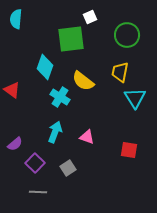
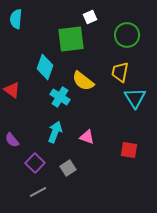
purple semicircle: moved 3 px left, 4 px up; rotated 91 degrees clockwise
gray line: rotated 30 degrees counterclockwise
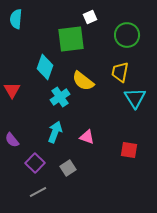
red triangle: rotated 24 degrees clockwise
cyan cross: rotated 24 degrees clockwise
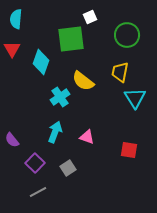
cyan diamond: moved 4 px left, 5 px up
red triangle: moved 41 px up
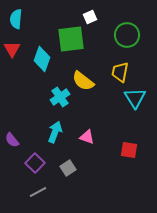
cyan diamond: moved 1 px right, 3 px up
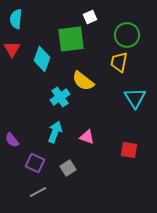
yellow trapezoid: moved 1 px left, 10 px up
purple square: rotated 18 degrees counterclockwise
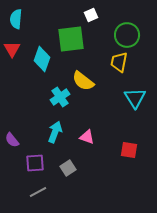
white square: moved 1 px right, 2 px up
purple square: rotated 30 degrees counterclockwise
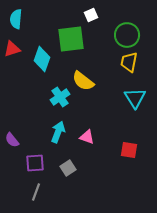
red triangle: rotated 42 degrees clockwise
yellow trapezoid: moved 10 px right
cyan arrow: moved 3 px right
gray line: moved 2 px left; rotated 42 degrees counterclockwise
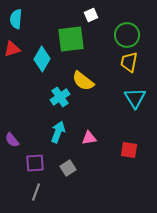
cyan diamond: rotated 10 degrees clockwise
pink triangle: moved 2 px right, 1 px down; rotated 28 degrees counterclockwise
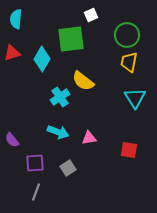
red triangle: moved 4 px down
cyan arrow: rotated 90 degrees clockwise
